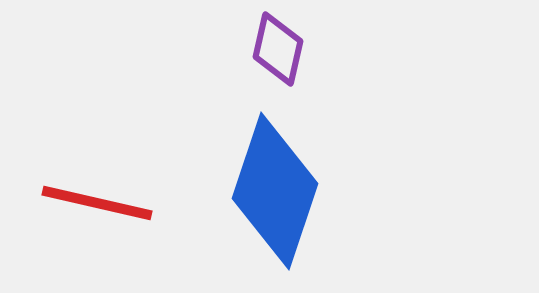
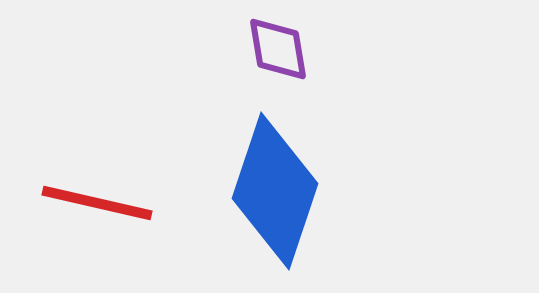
purple diamond: rotated 22 degrees counterclockwise
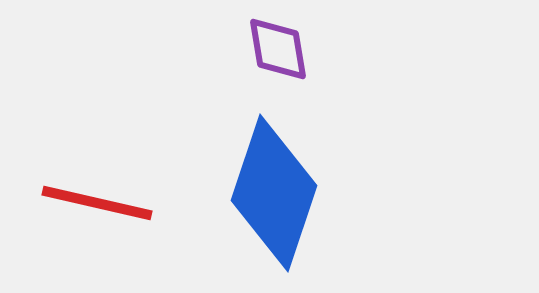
blue diamond: moved 1 px left, 2 px down
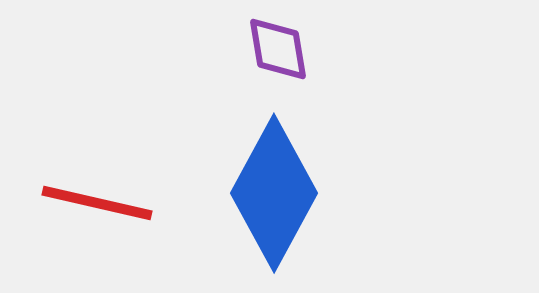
blue diamond: rotated 10 degrees clockwise
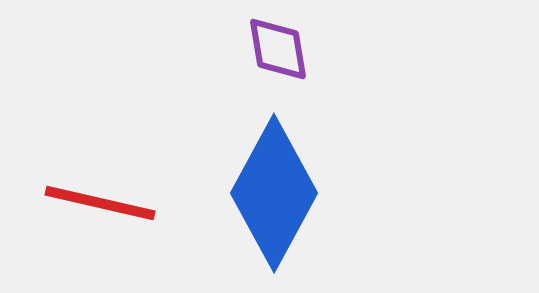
red line: moved 3 px right
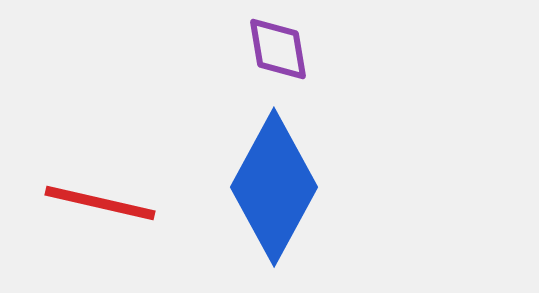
blue diamond: moved 6 px up
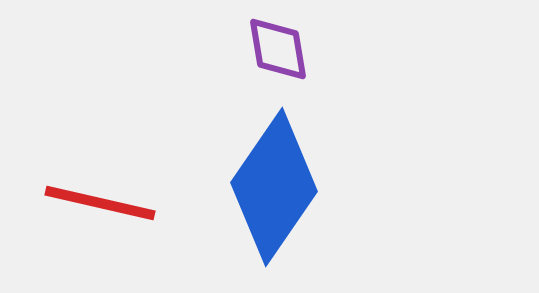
blue diamond: rotated 6 degrees clockwise
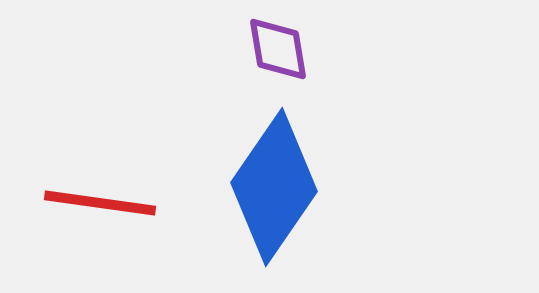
red line: rotated 5 degrees counterclockwise
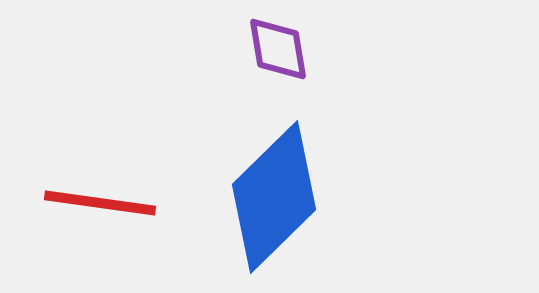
blue diamond: moved 10 px down; rotated 11 degrees clockwise
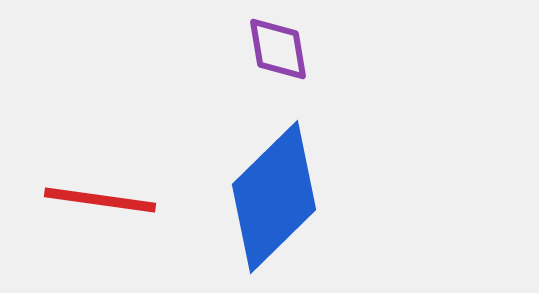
red line: moved 3 px up
